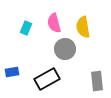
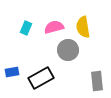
pink semicircle: moved 4 px down; rotated 90 degrees clockwise
gray circle: moved 3 px right, 1 px down
black rectangle: moved 6 px left, 1 px up
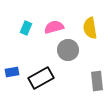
yellow semicircle: moved 7 px right, 1 px down
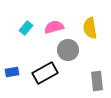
cyan rectangle: rotated 16 degrees clockwise
black rectangle: moved 4 px right, 5 px up
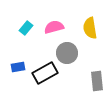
gray circle: moved 1 px left, 3 px down
blue rectangle: moved 6 px right, 5 px up
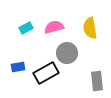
cyan rectangle: rotated 24 degrees clockwise
black rectangle: moved 1 px right
